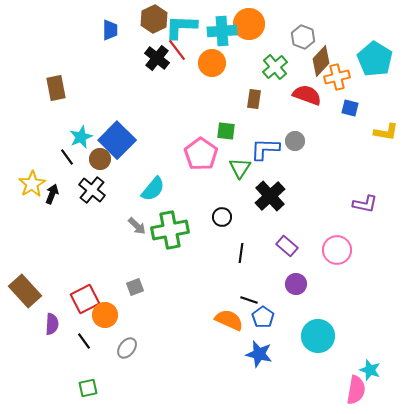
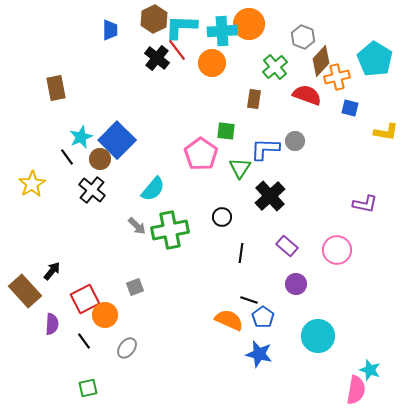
black arrow at (52, 194): moved 77 px down; rotated 18 degrees clockwise
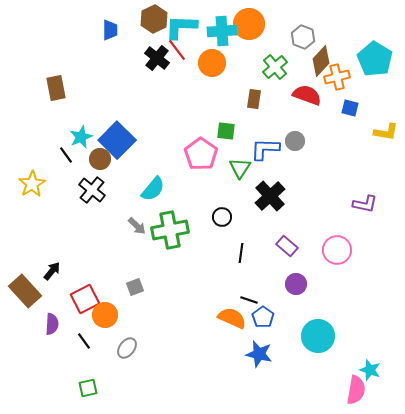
black line at (67, 157): moved 1 px left, 2 px up
orange semicircle at (229, 320): moved 3 px right, 2 px up
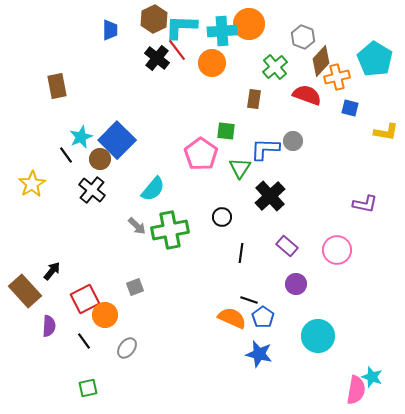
brown rectangle at (56, 88): moved 1 px right, 2 px up
gray circle at (295, 141): moved 2 px left
purple semicircle at (52, 324): moved 3 px left, 2 px down
cyan star at (370, 370): moved 2 px right, 7 px down
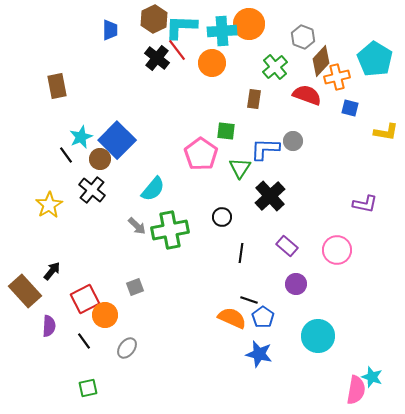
yellow star at (32, 184): moved 17 px right, 21 px down
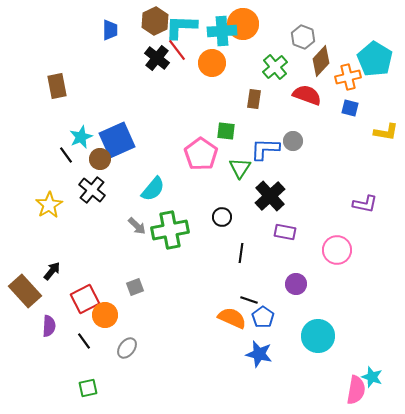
brown hexagon at (154, 19): moved 1 px right, 2 px down
orange circle at (249, 24): moved 6 px left
orange cross at (337, 77): moved 11 px right
blue square at (117, 140): rotated 21 degrees clockwise
purple rectangle at (287, 246): moved 2 px left, 14 px up; rotated 30 degrees counterclockwise
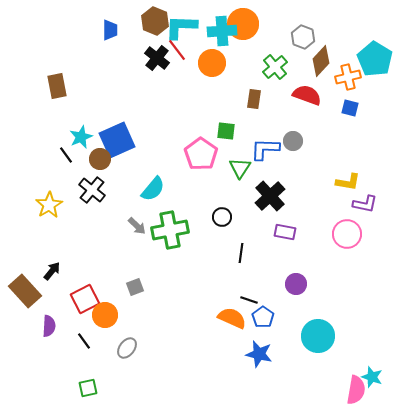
brown hexagon at (155, 21): rotated 12 degrees counterclockwise
yellow L-shape at (386, 132): moved 38 px left, 50 px down
pink circle at (337, 250): moved 10 px right, 16 px up
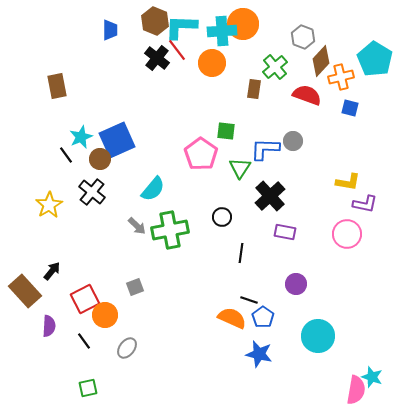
orange cross at (348, 77): moved 7 px left
brown rectangle at (254, 99): moved 10 px up
black cross at (92, 190): moved 2 px down
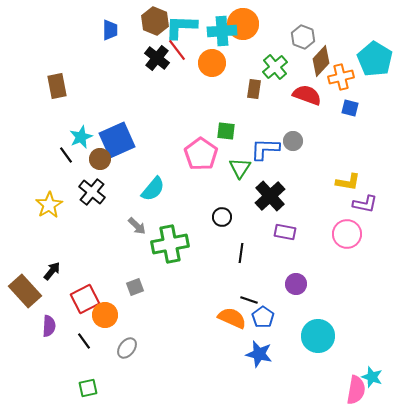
green cross at (170, 230): moved 14 px down
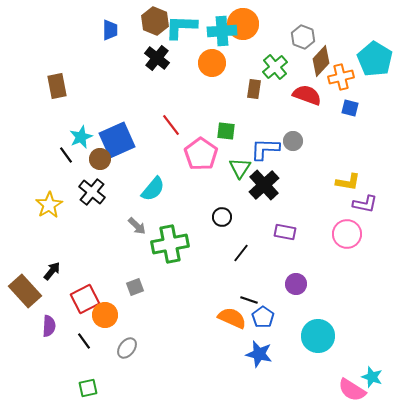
red line at (177, 50): moved 6 px left, 75 px down
black cross at (270, 196): moved 6 px left, 11 px up
black line at (241, 253): rotated 30 degrees clockwise
pink semicircle at (356, 390): moved 4 px left; rotated 112 degrees clockwise
